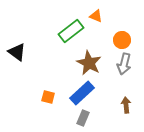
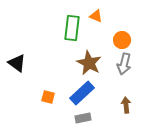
green rectangle: moved 1 px right, 3 px up; rotated 45 degrees counterclockwise
black triangle: moved 11 px down
gray rectangle: rotated 56 degrees clockwise
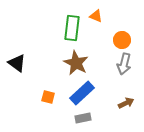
brown star: moved 13 px left
brown arrow: moved 2 px up; rotated 70 degrees clockwise
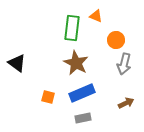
orange circle: moved 6 px left
blue rectangle: rotated 20 degrees clockwise
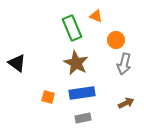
green rectangle: rotated 30 degrees counterclockwise
blue rectangle: rotated 15 degrees clockwise
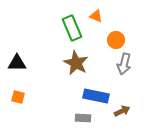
black triangle: rotated 36 degrees counterclockwise
blue rectangle: moved 14 px right, 3 px down; rotated 20 degrees clockwise
orange square: moved 30 px left
brown arrow: moved 4 px left, 8 px down
gray rectangle: rotated 14 degrees clockwise
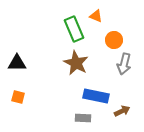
green rectangle: moved 2 px right, 1 px down
orange circle: moved 2 px left
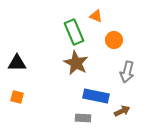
green rectangle: moved 3 px down
gray arrow: moved 3 px right, 8 px down
orange square: moved 1 px left
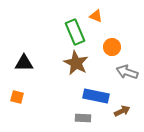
green rectangle: moved 1 px right
orange circle: moved 2 px left, 7 px down
black triangle: moved 7 px right
gray arrow: rotated 95 degrees clockwise
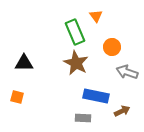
orange triangle: rotated 32 degrees clockwise
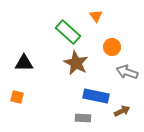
green rectangle: moved 7 px left; rotated 25 degrees counterclockwise
